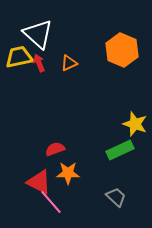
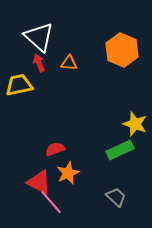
white triangle: moved 1 px right, 3 px down
yellow trapezoid: moved 28 px down
orange triangle: rotated 30 degrees clockwise
orange star: rotated 25 degrees counterclockwise
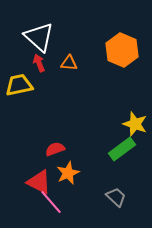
green rectangle: moved 2 px right, 1 px up; rotated 12 degrees counterclockwise
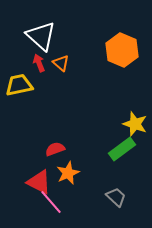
white triangle: moved 2 px right, 1 px up
orange triangle: moved 8 px left; rotated 36 degrees clockwise
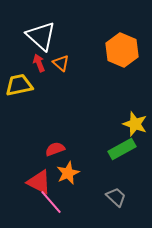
green rectangle: rotated 8 degrees clockwise
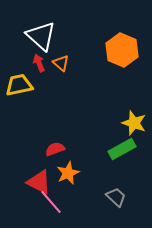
yellow star: moved 1 px left, 1 px up
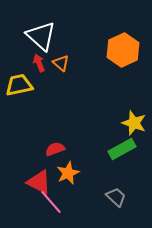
orange hexagon: moved 1 px right; rotated 12 degrees clockwise
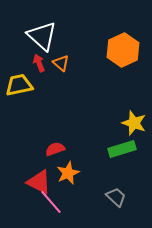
white triangle: moved 1 px right
green rectangle: rotated 12 degrees clockwise
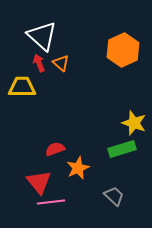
yellow trapezoid: moved 3 px right, 2 px down; rotated 12 degrees clockwise
orange star: moved 10 px right, 5 px up
red triangle: rotated 24 degrees clockwise
gray trapezoid: moved 2 px left, 1 px up
pink line: rotated 56 degrees counterclockwise
